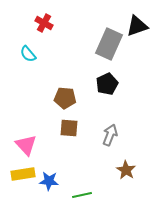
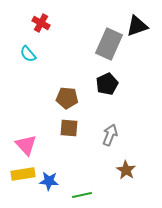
red cross: moved 3 px left
brown pentagon: moved 2 px right
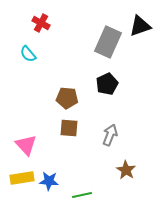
black triangle: moved 3 px right
gray rectangle: moved 1 px left, 2 px up
yellow rectangle: moved 1 px left, 4 px down
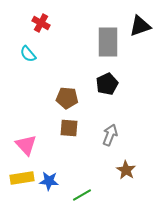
gray rectangle: rotated 24 degrees counterclockwise
green line: rotated 18 degrees counterclockwise
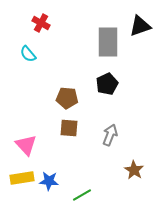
brown star: moved 8 px right
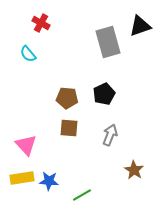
gray rectangle: rotated 16 degrees counterclockwise
black pentagon: moved 3 px left, 10 px down
